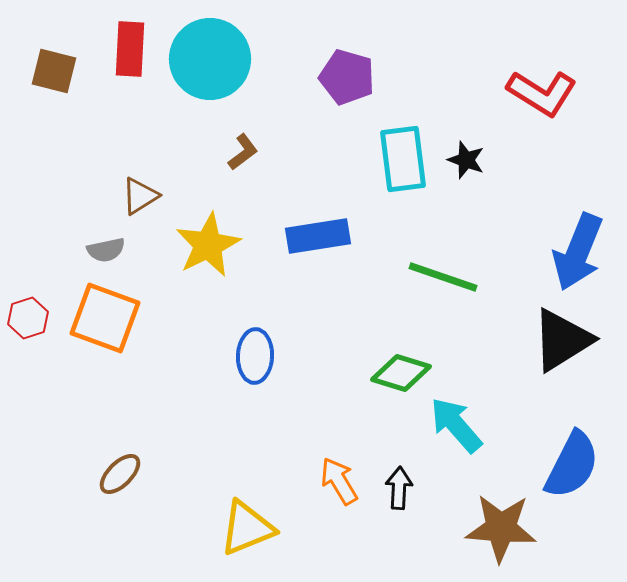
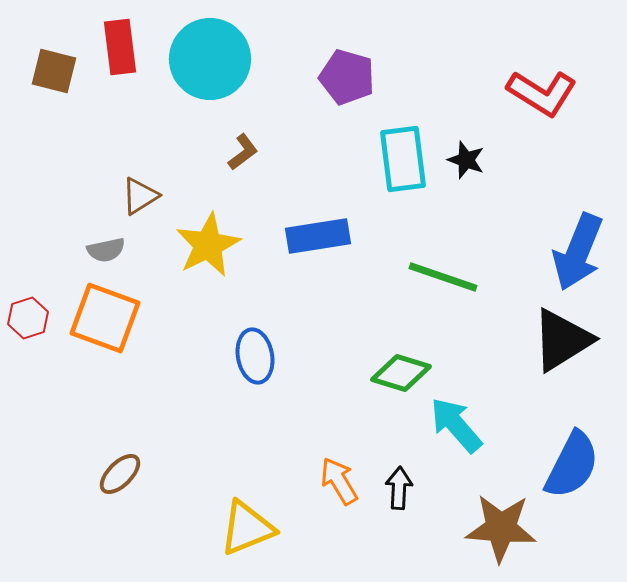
red rectangle: moved 10 px left, 2 px up; rotated 10 degrees counterclockwise
blue ellipse: rotated 12 degrees counterclockwise
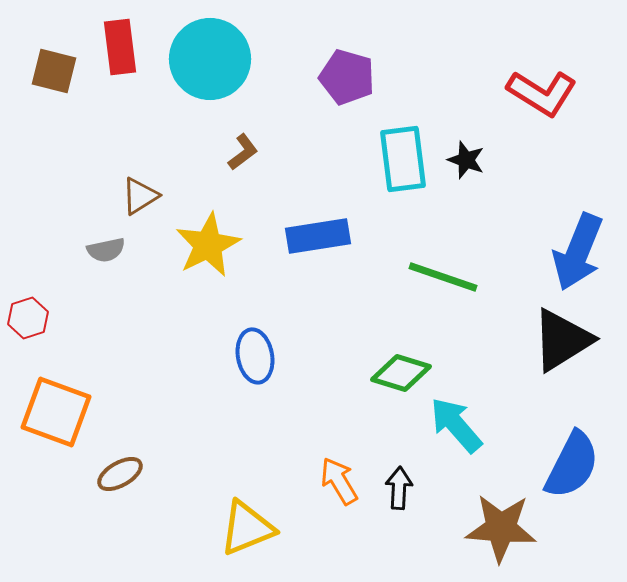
orange square: moved 49 px left, 94 px down
brown ellipse: rotated 15 degrees clockwise
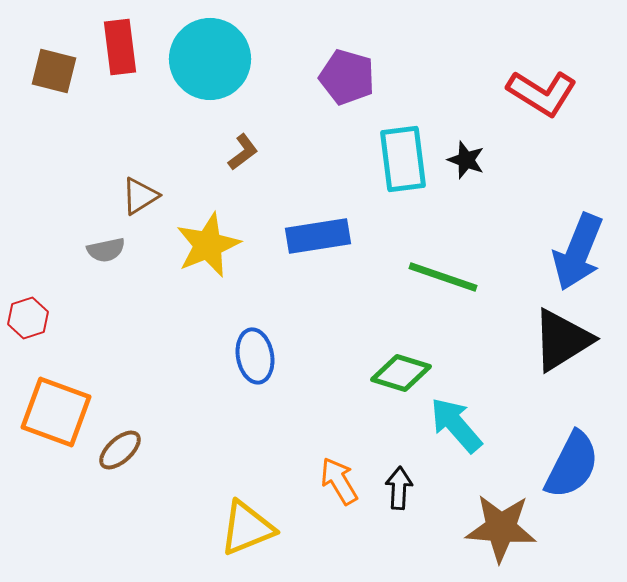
yellow star: rotated 4 degrees clockwise
brown ellipse: moved 24 px up; rotated 12 degrees counterclockwise
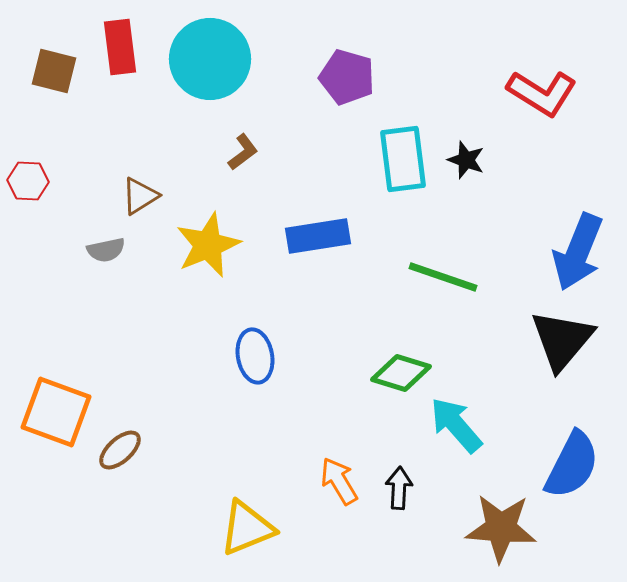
red hexagon: moved 137 px up; rotated 21 degrees clockwise
black triangle: rotated 18 degrees counterclockwise
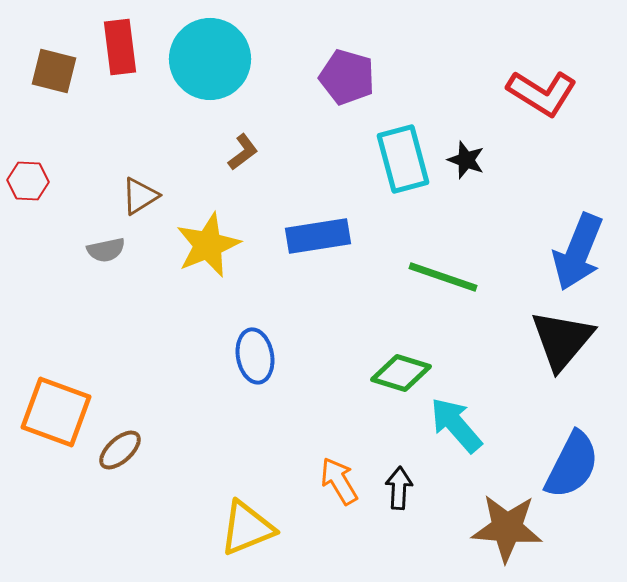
cyan rectangle: rotated 8 degrees counterclockwise
brown star: moved 6 px right
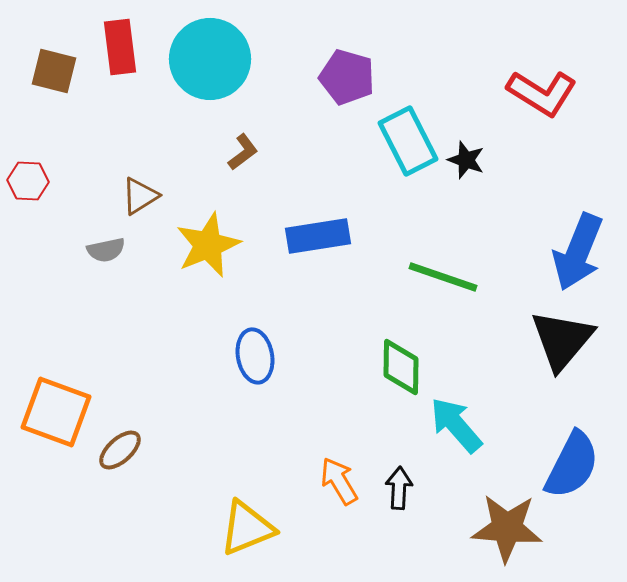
cyan rectangle: moved 5 px right, 18 px up; rotated 12 degrees counterclockwise
green diamond: moved 6 px up; rotated 74 degrees clockwise
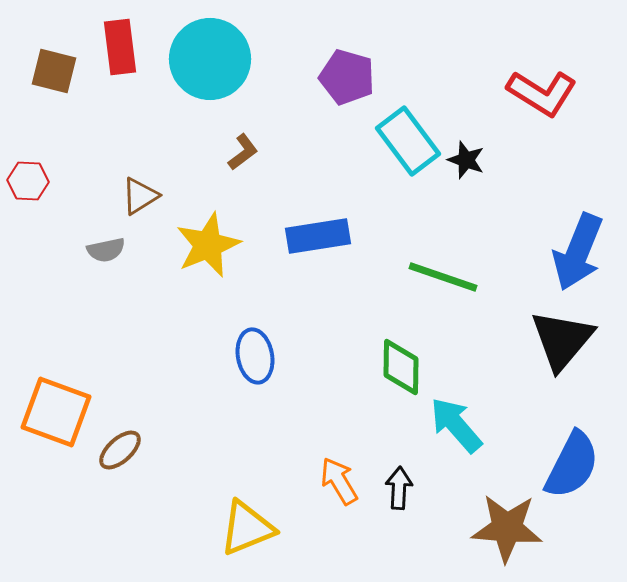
cyan rectangle: rotated 10 degrees counterclockwise
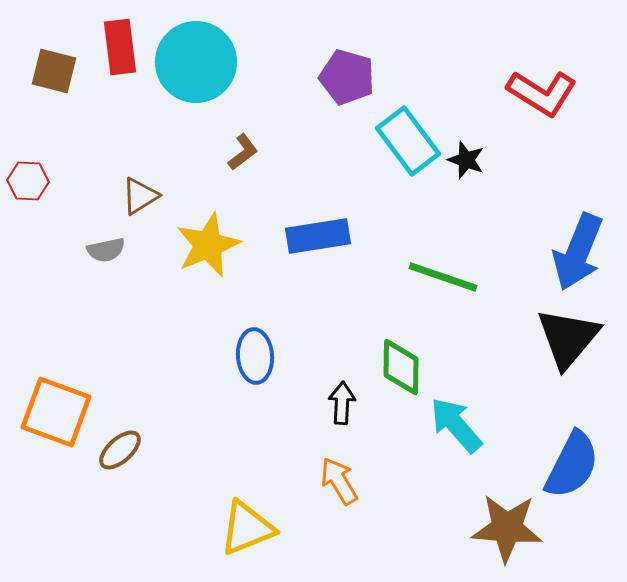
cyan circle: moved 14 px left, 3 px down
black triangle: moved 6 px right, 2 px up
blue ellipse: rotated 6 degrees clockwise
black arrow: moved 57 px left, 85 px up
